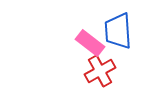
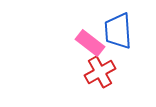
red cross: moved 1 px down
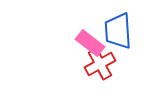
red cross: moved 8 px up
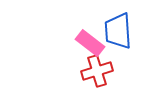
red cross: moved 3 px left, 7 px down; rotated 12 degrees clockwise
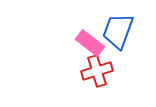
blue trapezoid: rotated 24 degrees clockwise
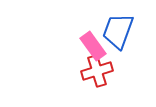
pink rectangle: moved 3 px right, 3 px down; rotated 16 degrees clockwise
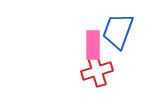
pink rectangle: moved 1 px up; rotated 36 degrees clockwise
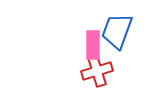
blue trapezoid: moved 1 px left
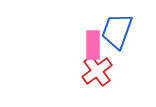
red cross: rotated 20 degrees counterclockwise
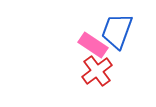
pink rectangle: rotated 56 degrees counterclockwise
